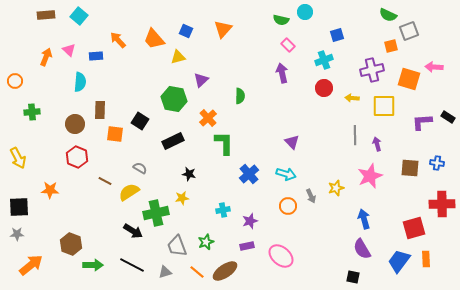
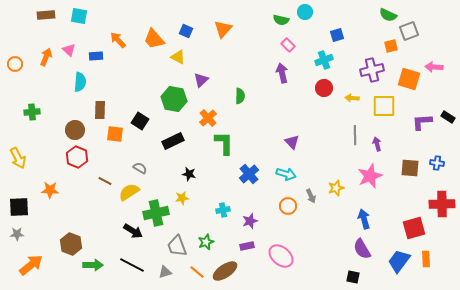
cyan square at (79, 16): rotated 30 degrees counterclockwise
yellow triangle at (178, 57): rotated 42 degrees clockwise
orange circle at (15, 81): moved 17 px up
brown circle at (75, 124): moved 6 px down
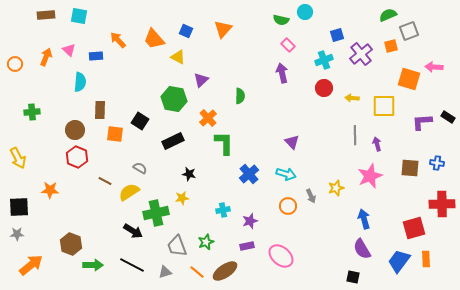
green semicircle at (388, 15): rotated 132 degrees clockwise
purple cross at (372, 70): moved 11 px left, 16 px up; rotated 25 degrees counterclockwise
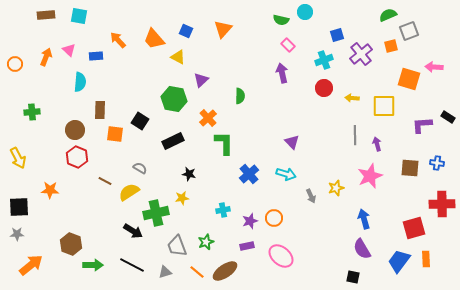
purple L-shape at (422, 122): moved 3 px down
orange circle at (288, 206): moved 14 px left, 12 px down
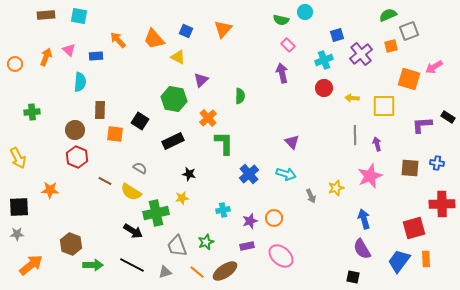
pink arrow at (434, 67): rotated 36 degrees counterclockwise
yellow semicircle at (129, 192): moved 2 px right; rotated 115 degrees counterclockwise
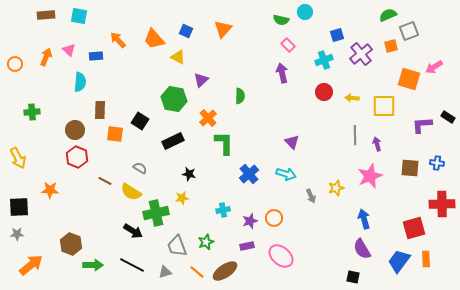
red circle at (324, 88): moved 4 px down
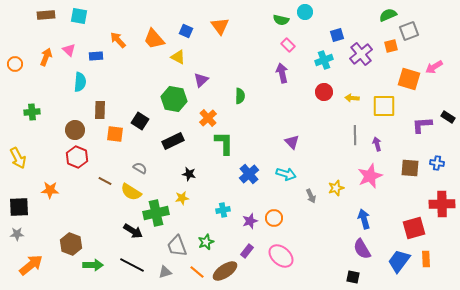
orange triangle at (223, 29): moved 3 px left, 3 px up; rotated 18 degrees counterclockwise
purple rectangle at (247, 246): moved 5 px down; rotated 40 degrees counterclockwise
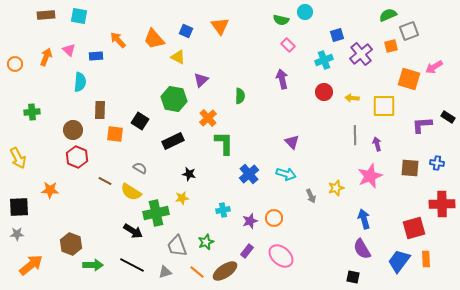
purple arrow at (282, 73): moved 6 px down
brown circle at (75, 130): moved 2 px left
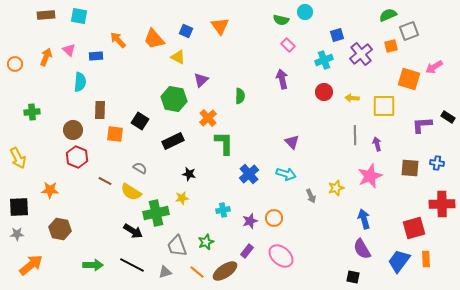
brown hexagon at (71, 244): moved 11 px left, 15 px up; rotated 10 degrees counterclockwise
